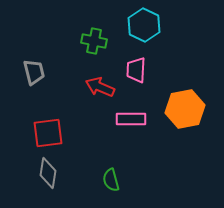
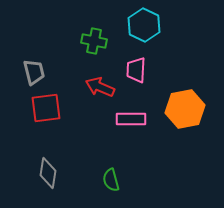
red square: moved 2 px left, 25 px up
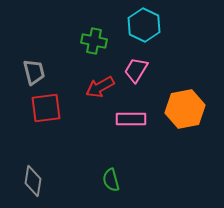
pink trapezoid: rotated 28 degrees clockwise
red arrow: rotated 52 degrees counterclockwise
gray diamond: moved 15 px left, 8 px down
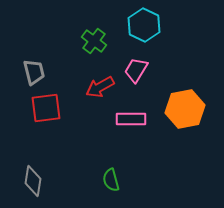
green cross: rotated 25 degrees clockwise
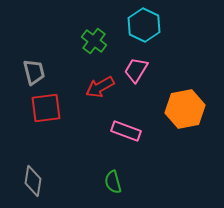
pink rectangle: moved 5 px left, 12 px down; rotated 20 degrees clockwise
green semicircle: moved 2 px right, 2 px down
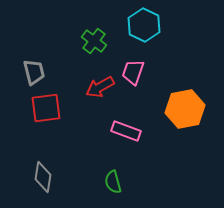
pink trapezoid: moved 3 px left, 2 px down; rotated 12 degrees counterclockwise
gray diamond: moved 10 px right, 4 px up
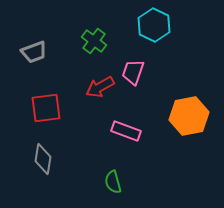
cyan hexagon: moved 10 px right
gray trapezoid: moved 20 px up; rotated 84 degrees clockwise
orange hexagon: moved 4 px right, 7 px down
gray diamond: moved 18 px up
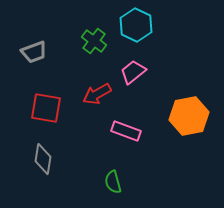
cyan hexagon: moved 18 px left
pink trapezoid: rotated 32 degrees clockwise
red arrow: moved 3 px left, 7 px down
red square: rotated 16 degrees clockwise
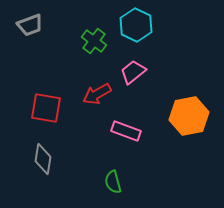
gray trapezoid: moved 4 px left, 27 px up
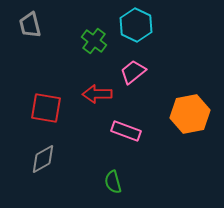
gray trapezoid: rotated 96 degrees clockwise
red arrow: rotated 28 degrees clockwise
orange hexagon: moved 1 px right, 2 px up
gray diamond: rotated 52 degrees clockwise
